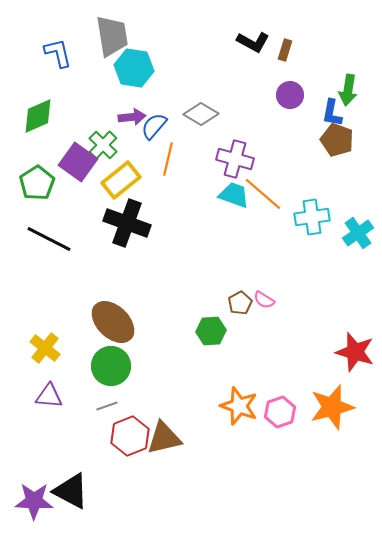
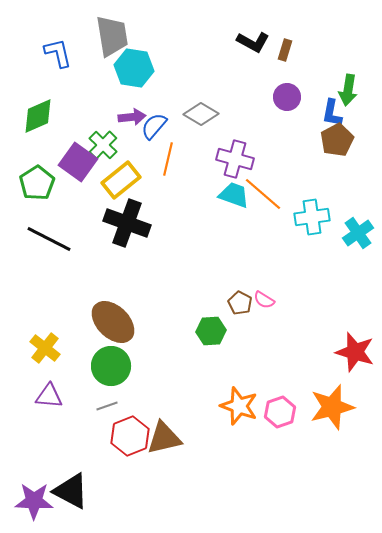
purple circle at (290, 95): moved 3 px left, 2 px down
brown pentagon at (337, 140): rotated 24 degrees clockwise
brown pentagon at (240, 303): rotated 15 degrees counterclockwise
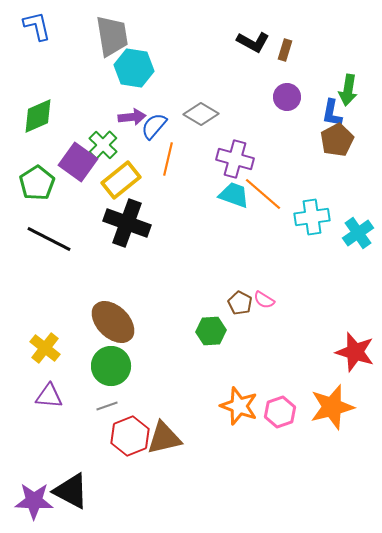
blue L-shape at (58, 53): moved 21 px left, 27 px up
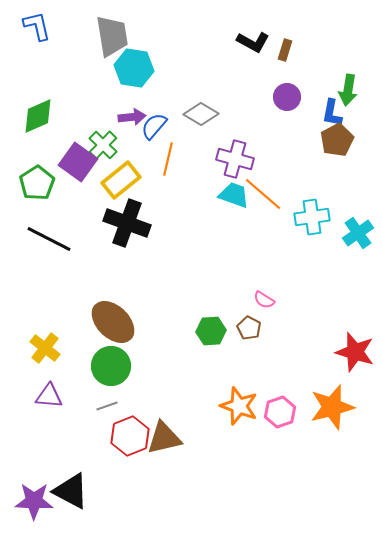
brown pentagon at (240, 303): moved 9 px right, 25 px down
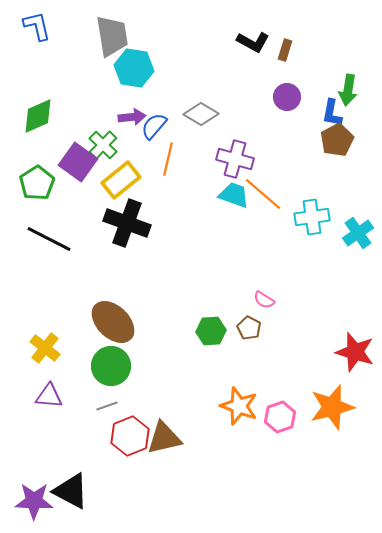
pink hexagon at (280, 412): moved 5 px down
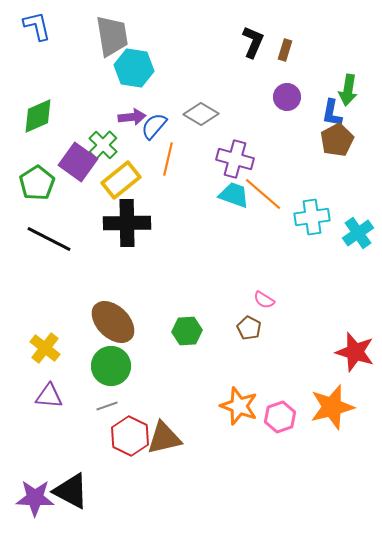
black L-shape at (253, 42): rotated 96 degrees counterclockwise
black cross at (127, 223): rotated 21 degrees counterclockwise
green hexagon at (211, 331): moved 24 px left
red hexagon at (130, 436): rotated 12 degrees counterclockwise
purple star at (34, 501): moved 1 px right, 3 px up
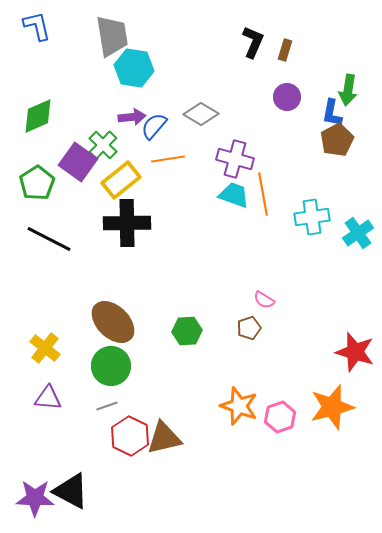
orange line at (168, 159): rotated 68 degrees clockwise
orange line at (263, 194): rotated 39 degrees clockwise
brown pentagon at (249, 328): rotated 25 degrees clockwise
purple triangle at (49, 396): moved 1 px left, 2 px down
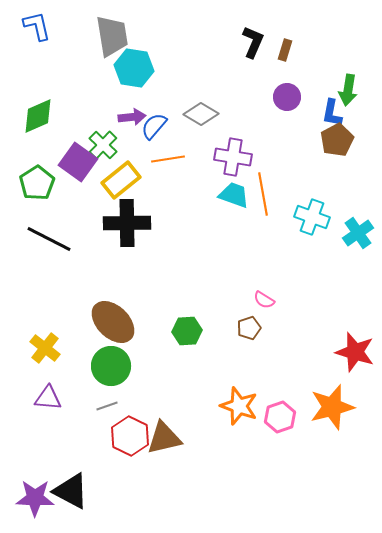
purple cross at (235, 159): moved 2 px left, 2 px up; rotated 6 degrees counterclockwise
cyan cross at (312, 217): rotated 28 degrees clockwise
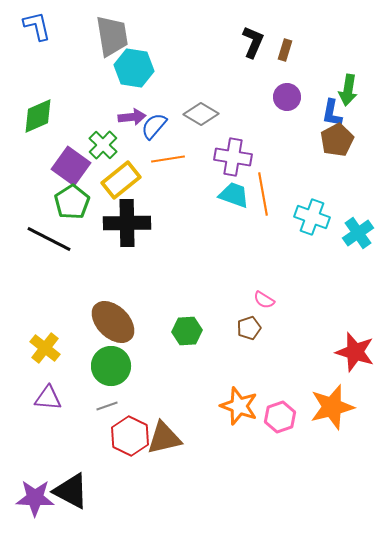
purple square at (78, 162): moved 7 px left, 4 px down
green pentagon at (37, 183): moved 35 px right, 19 px down
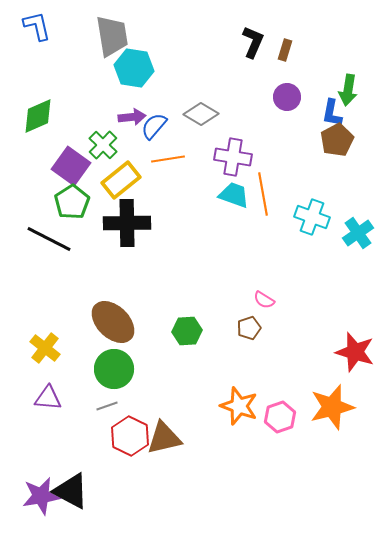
green circle at (111, 366): moved 3 px right, 3 px down
purple star at (35, 498): moved 6 px right, 2 px up; rotated 12 degrees counterclockwise
